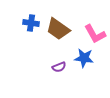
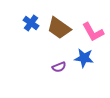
blue cross: rotated 28 degrees clockwise
brown trapezoid: moved 1 px right, 1 px up
pink L-shape: moved 2 px left, 2 px up
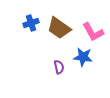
blue cross: rotated 35 degrees clockwise
blue star: moved 1 px left, 1 px up
purple semicircle: rotated 80 degrees counterclockwise
